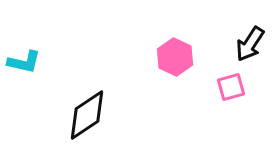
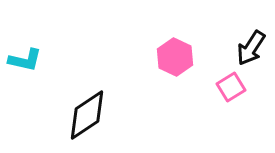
black arrow: moved 1 px right, 4 px down
cyan L-shape: moved 1 px right, 2 px up
pink square: rotated 16 degrees counterclockwise
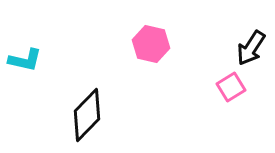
pink hexagon: moved 24 px left, 13 px up; rotated 12 degrees counterclockwise
black diamond: rotated 12 degrees counterclockwise
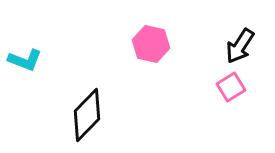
black arrow: moved 11 px left, 2 px up
cyan L-shape: rotated 8 degrees clockwise
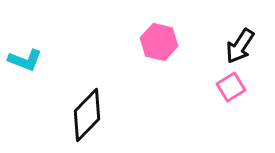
pink hexagon: moved 8 px right, 2 px up
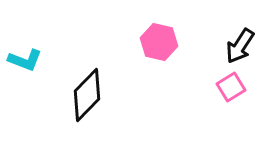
black diamond: moved 20 px up
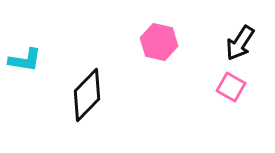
black arrow: moved 3 px up
cyan L-shape: rotated 12 degrees counterclockwise
pink square: rotated 28 degrees counterclockwise
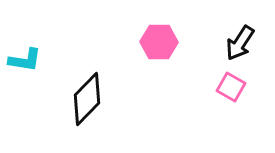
pink hexagon: rotated 12 degrees counterclockwise
black diamond: moved 4 px down
